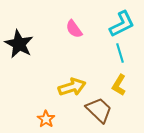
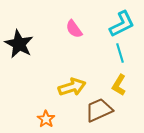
brown trapezoid: rotated 68 degrees counterclockwise
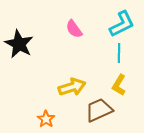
cyan line: moved 1 px left; rotated 18 degrees clockwise
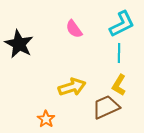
brown trapezoid: moved 7 px right, 3 px up
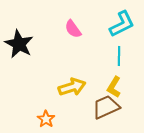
pink semicircle: moved 1 px left
cyan line: moved 3 px down
yellow L-shape: moved 5 px left, 2 px down
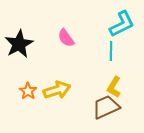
pink semicircle: moved 7 px left, 9 px down
black star: rotated 16 degrees clockwise
cyan line: moved 8 px left, 5 px up
yellow arrow: moved 15 px left, 3 px down
orange star: moved 18 px left, 28 px up
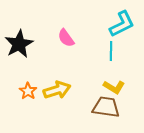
yellow L-shape: rotated 90 degrees counterclockwise
brown trapezoid: rotated 32 degrees clockwise
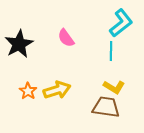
cyan L-shape: moved 1 px left, 1 px up; rotated 12 degrees counterclockwise
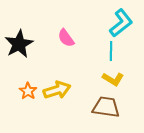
yellow L-shape: moved 1 px left, 8 px up
